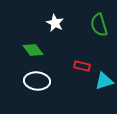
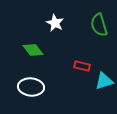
white ellipse: moved 6 px left, 6 px down
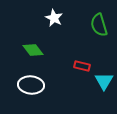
white star: moved 1 px left, 5 px up
cyan triangle: rotated 42 degrees counterclockwise
white ellipse: moved 2 px up
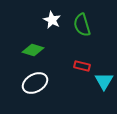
white star: moved 2 px left, 2 px down
green semicircle: moved 17 px left
green diamond: rotated 35 degrees counterclockwise
white ellipse: moved 4 px right, 2 px up; rotated 35 degrees counterclockwise
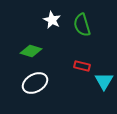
green diamond: moved 2 px left, 1 px down
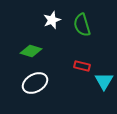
white star: rotated 24 degrees clockwise
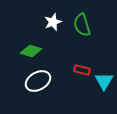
white star: moved 1 px right, 2 px down
red rectangle: moved 4 px down
white ellipse: moved 3 px right, 2 px up
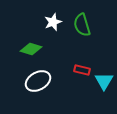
green diamond: moved 2 px up
